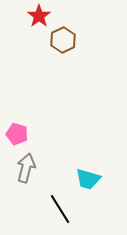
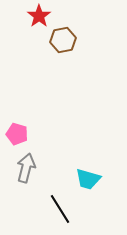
brown hexagon: rotated 15 degrees clockwise
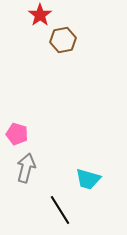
red star: moved 1 px right, 1 px up
black line: moved 1 px down
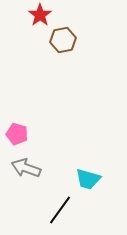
gray arrow: rotated 84 degrees counterclockwise
black line: rotated 68 degrees clockwise
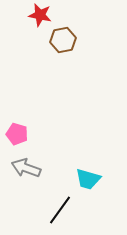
red star: rotated 25 degrees counterclockwise
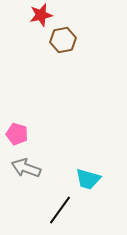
red star: moved 1 px right; rotated 25 degrees counterclockwise
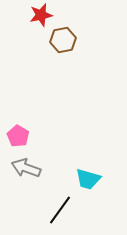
pink pentagon: moved 1 px right, 2 px down; rotated 15 degrees clockwise
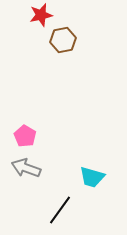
pink pentagon: moved 7 px right
cyan trapezoid: moved 4 px right, 2 px up
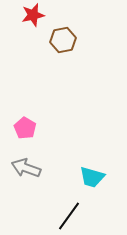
red star: moved 8 px left
pink pentagon: moved 8 px up
black line: moved 9 px right, 6 px down
